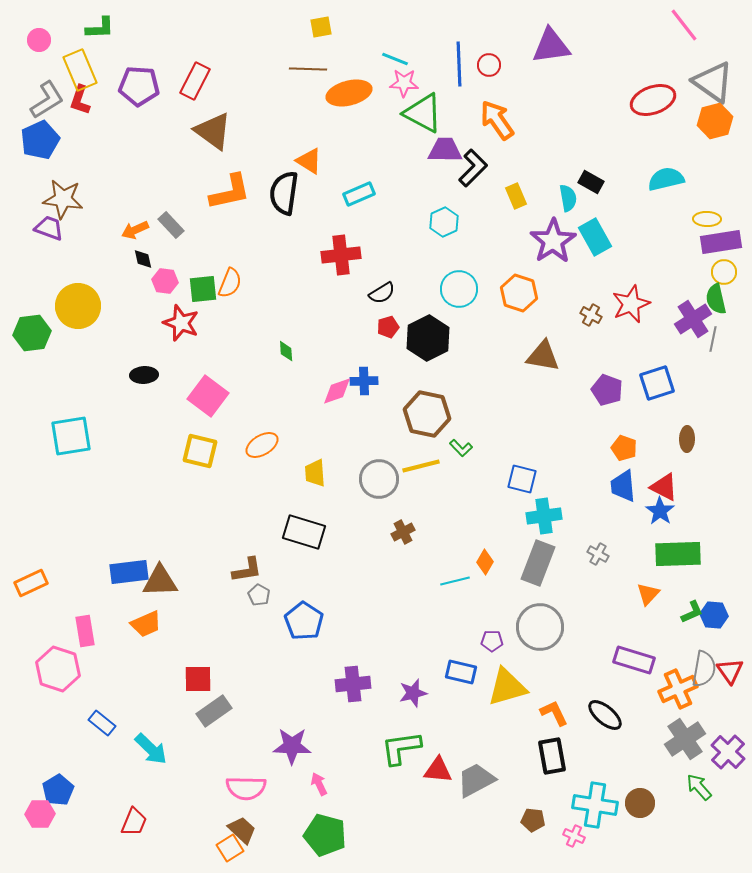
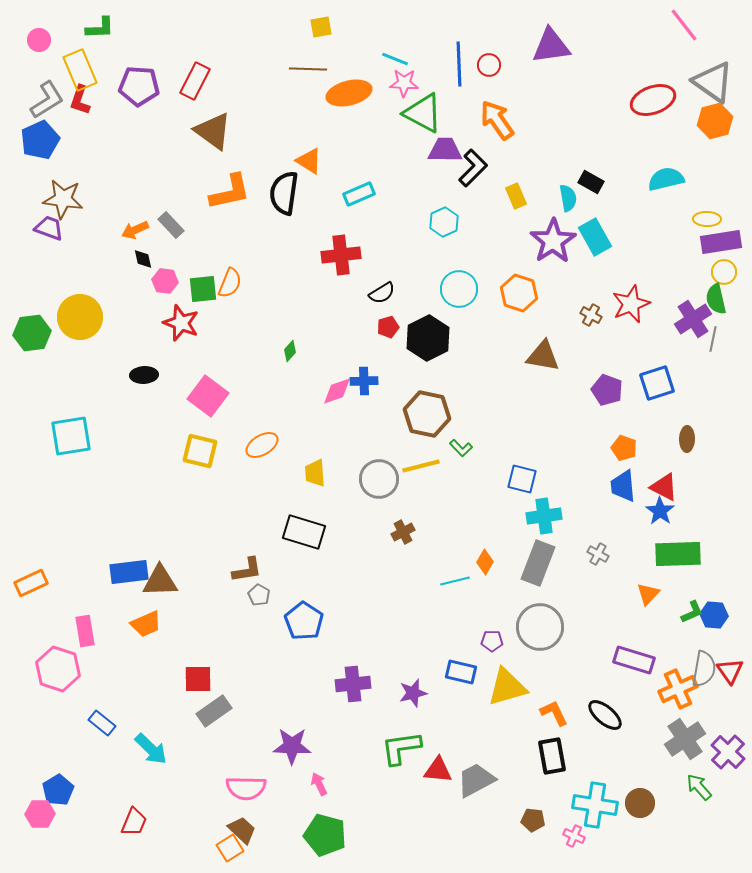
yellow circle at (78, 306): moved 2 px right, 11 px down
green diamond at (286, 351): moved 4 px right; rotated 45 degrees clockwise
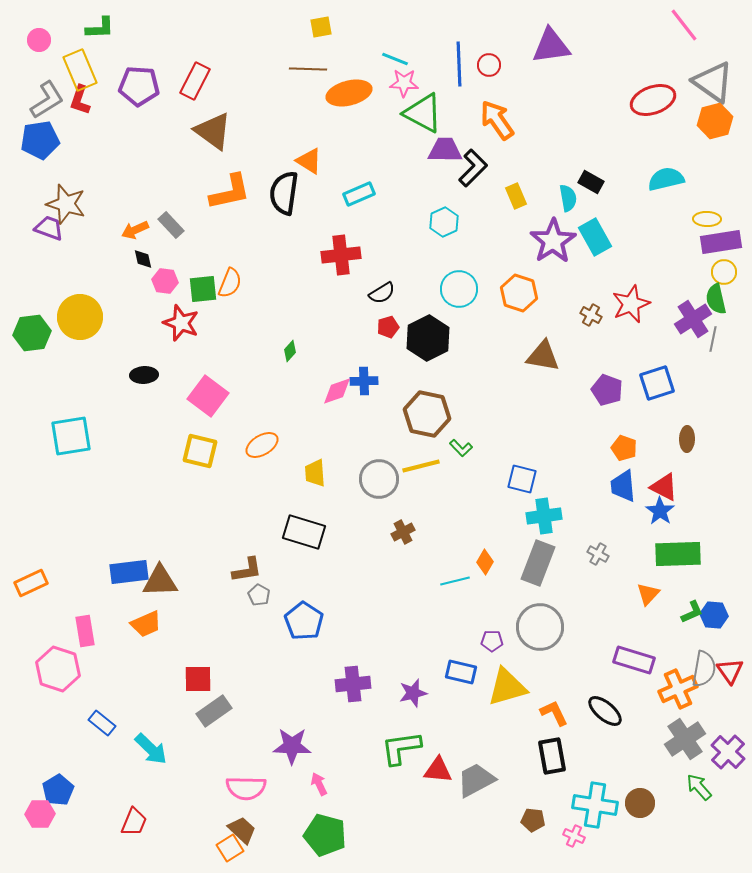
blue pentagon at (40, 140): rotated 15 degrees clockwise
brown star at (63, 199): moved 3 px right, 5 px down; rotated 9 degrees clockwise
black ellipse at (605, 715): moved 4 px up
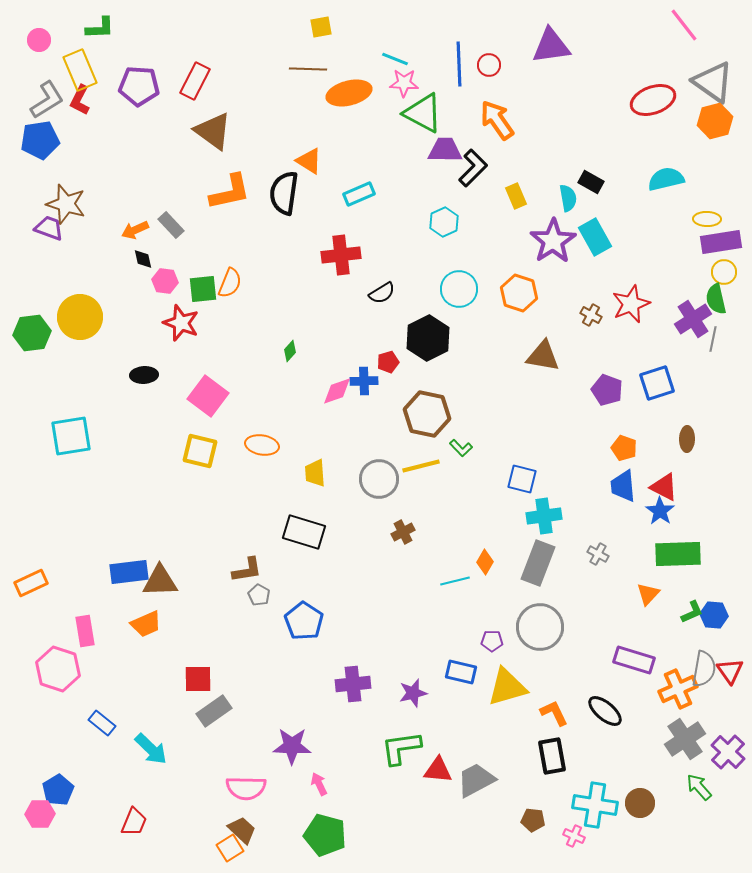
red L-shape at (80, 100): rotated 8 degrees clockwise
red pentagon at (388, 327): moved 35 px down
orange ellipse at (262, 445): rotated 40 degrees clockwise
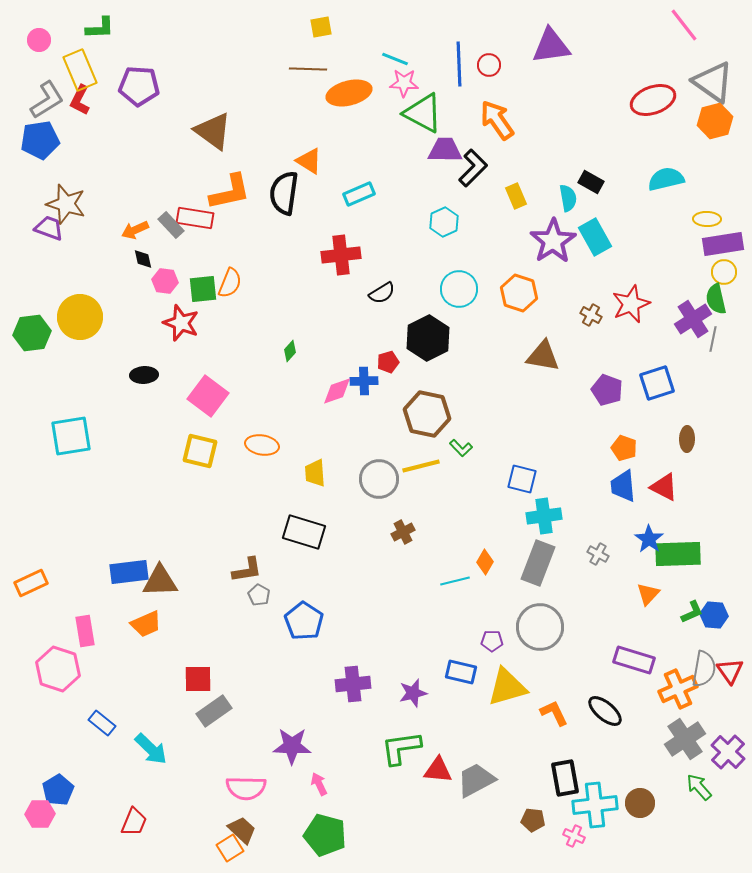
red rectangle at (195, 81): moved 137 px down; rotated 72 degrees clockwise
purple rectangle at (721, 242): moved 2 px right, 2 px down
blue star at (660, 511): moved 11 px left, 28 px down
black rectangle at (552, 756): moved 13 px right, 22 px down
cyan cross at (595, 805): rotated 15 degrees counterclockwise
